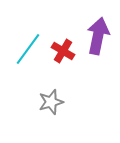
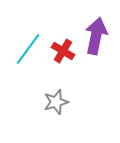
purple arrow: moved 2 px left
gray star: moved 5 px right
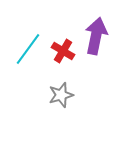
gray star: moved 5 px right, 7 px up
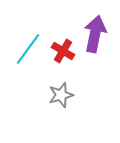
purple arrow: moved 1 px left, 2 px up
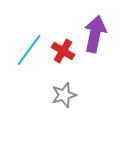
cyan line: moved 1 px right, 1 px down
gray star: moved 3 px right
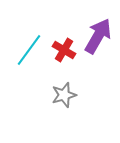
purple arrow: moved 3 px right, 2 px down; rotated 18 degrees clockwise
red cross: moved 1 px right, 1 px up
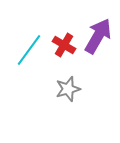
red cross: moved 5 px up
gray star: moved 4 px right, 6 px up
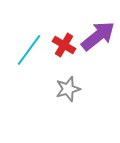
purple arrow: rotated 21 degrees clockwise
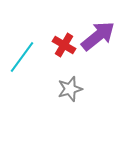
cyan line: moved 7 px left, 7 px down
gray star: moved 2 px right
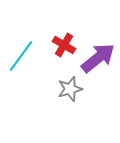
purple arrow: moved 22 px down
cyan line: moved 1 px left, 1 px up
